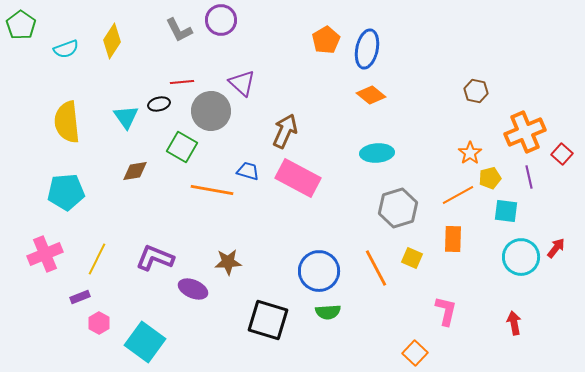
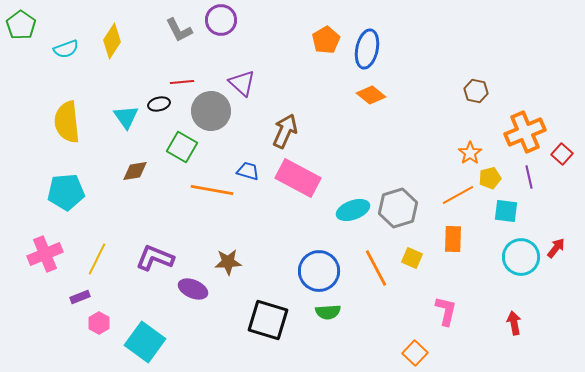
cyan ellipse at (377, 153): moved 24 px left, 57 px down; rotated 16 degrees counterclockwise
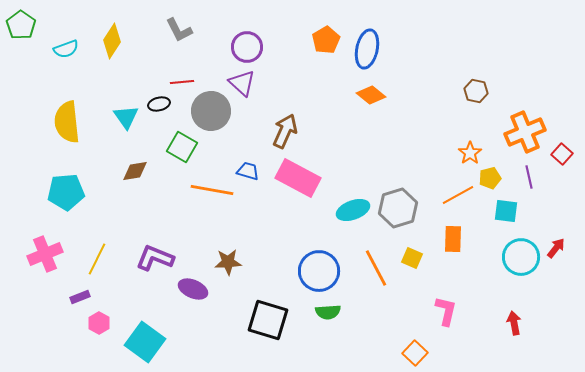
purple circle at (221, 20): moved 26 px right, 27 px down
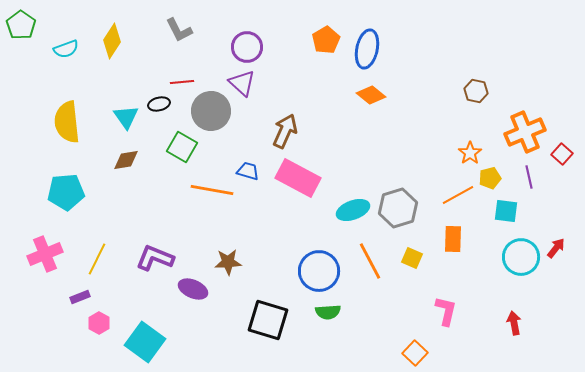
brown diamond at (135, 171): moved 9 px left, 11 px up
orange line at (376, 268): moved 6 px left, 7 px up
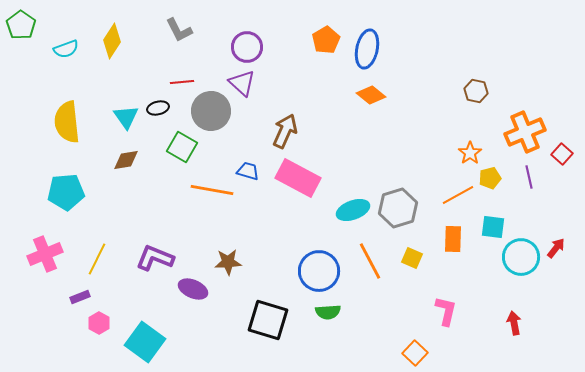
black ellipse at (159, 104): moved 1 px left, 4 px down
cyan square at (506, 211): moved 13 px left, 16 px down
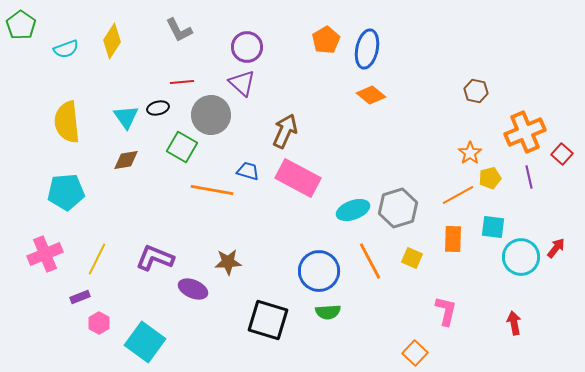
gray circle at (211, 111): moved 4 px down
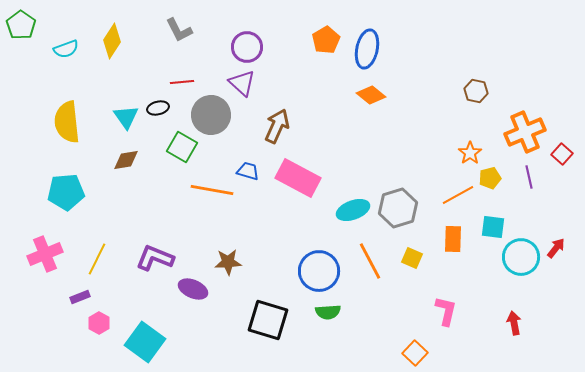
brown arrow at (285, 131): moved 8 px left, 5 px up
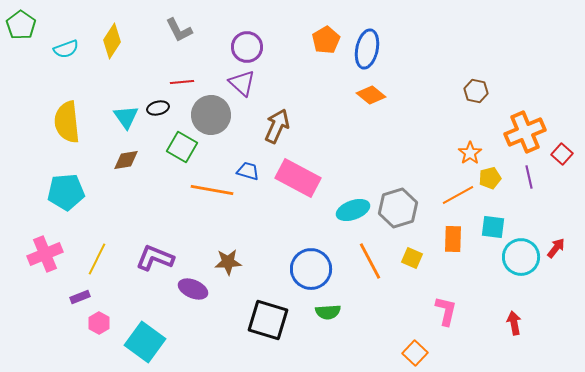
blue circle at (319, 271): moved 8 px left, 2 px up
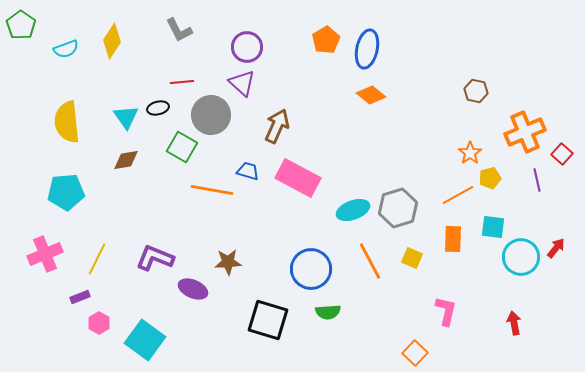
purple line at (529, 177): moved 8 px right, 3 px down
cyan square at (145, 342): moved 2 px up
